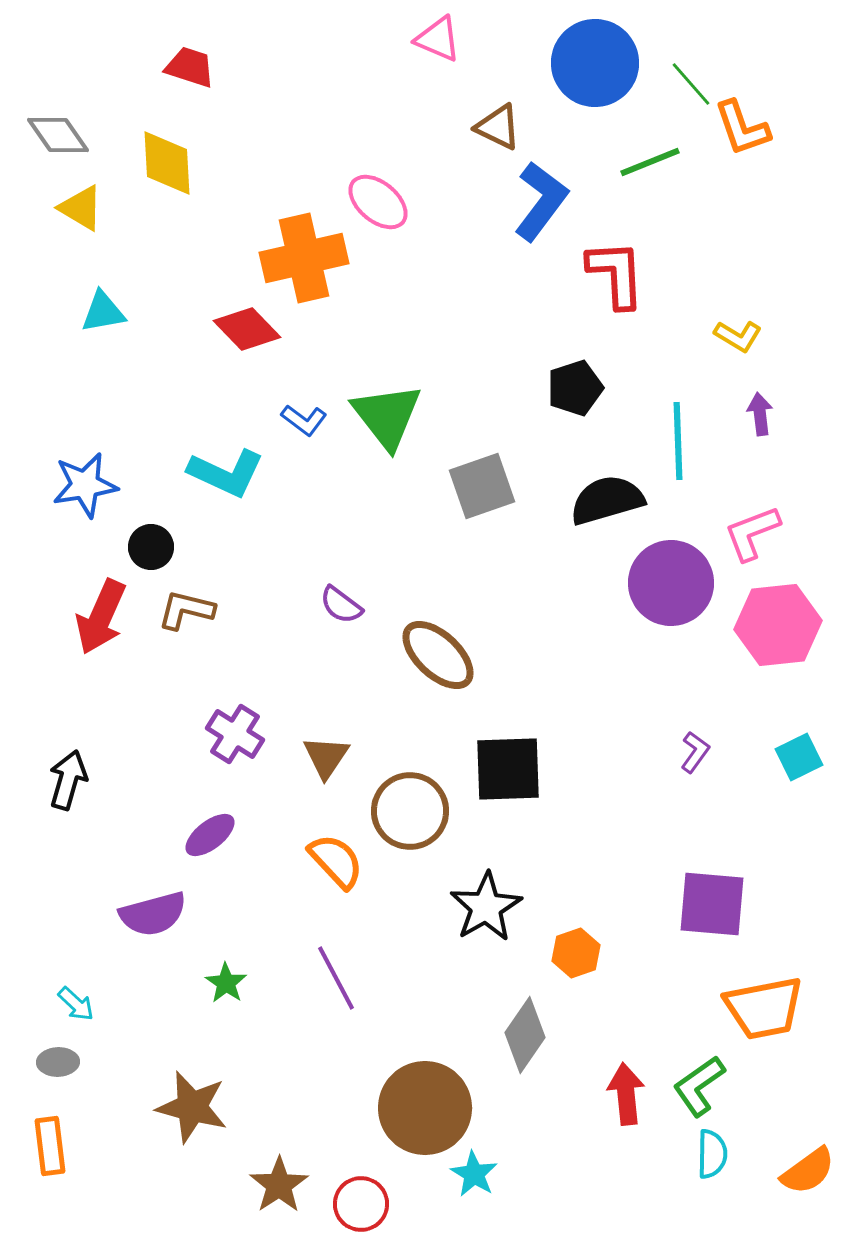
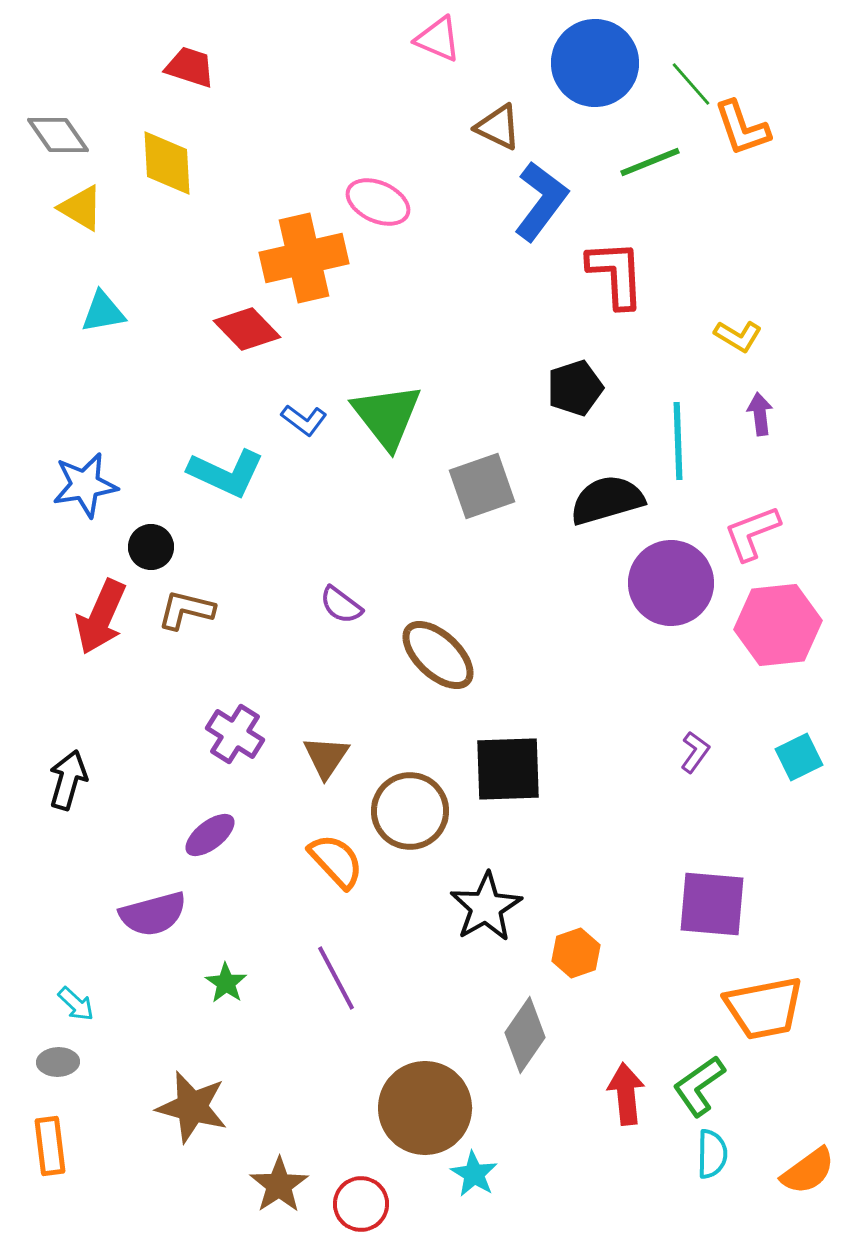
pink ellipse at (378, 202): rotated 16 degrees counterclockwise
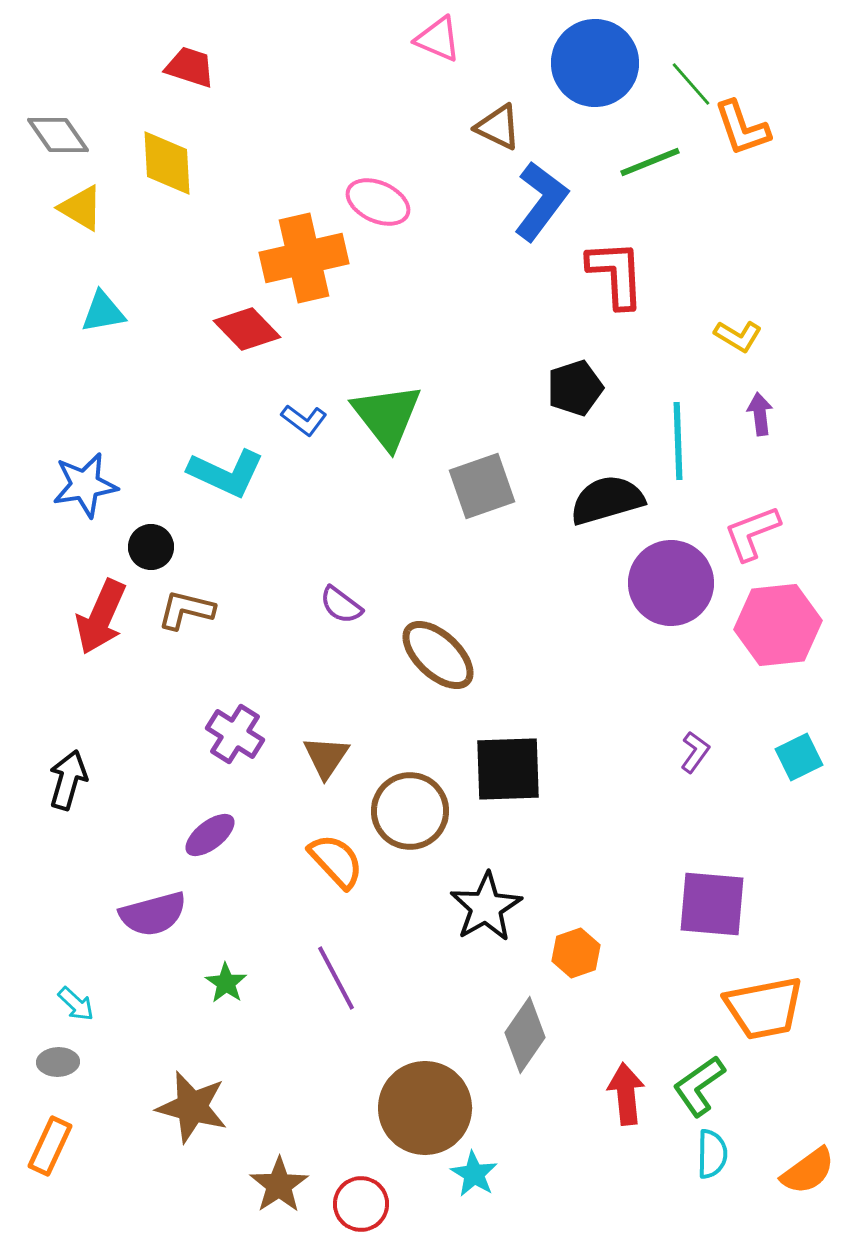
orange rectangle at (50, 1146): rotated 32 degrees clockwise
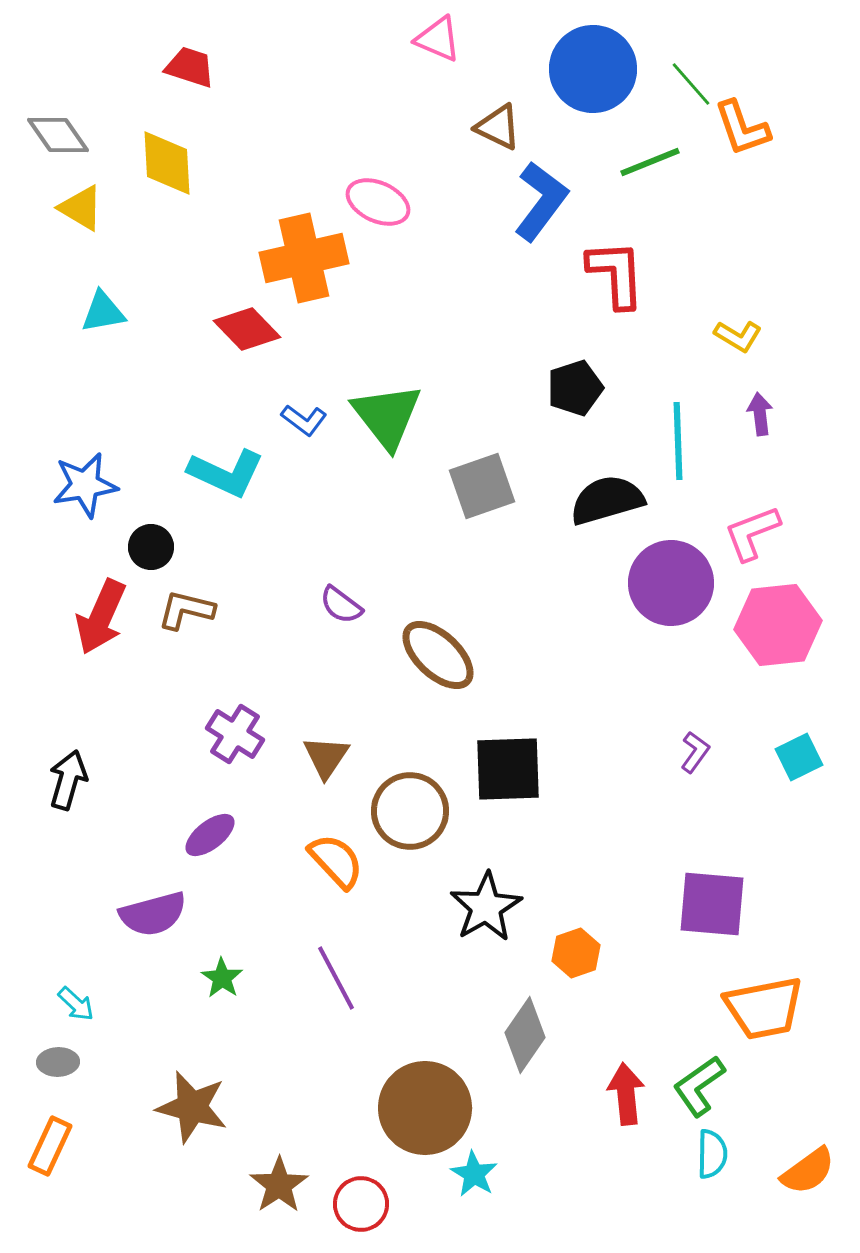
blue circle at (595, 63): moved 2 px left, 6 px down
green star at (226, 983): moved 4 px left, 5 px up
